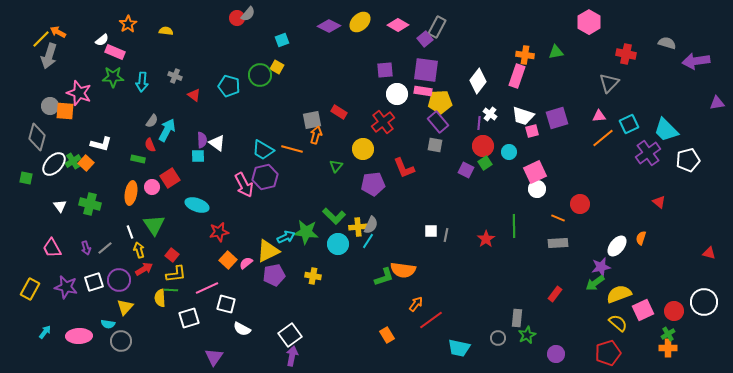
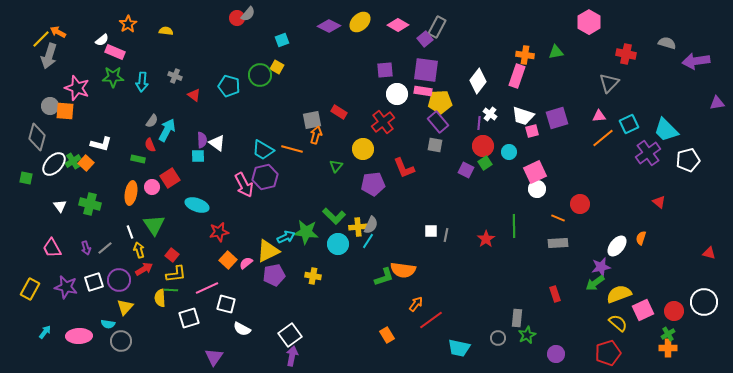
pink star at (79, 93): moved 2 px left, 5 px up
red rectangle at (555, 294): rotated 56 degrees counterclockwise
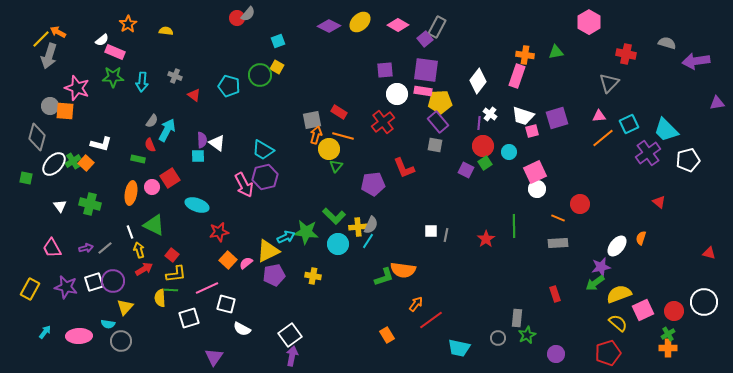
cyan square at (282, 40): moved 4 px left, 1 px down
orange line at (292, 149): moved 51 px right, 13 px up
yellow circle at (363, 149): moved 34 px left
green triangle at (154, 225): rotated 30 degrees counterclockwise
purple arrow at (86, 248): rotated 88 degrees counterclockwise
purple circle at (119, 280): moved 6 px left, 1 px down
